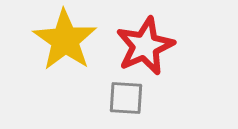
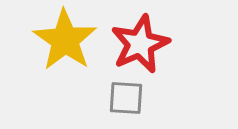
red star: moved 5 px left, 2 px up
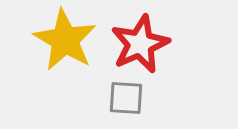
yellow star: rotated 4 degrees counterclockwise
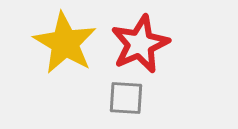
yellow star: moved 3 px down
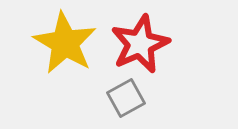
gray square: rotated 33 degrees counterclockwise
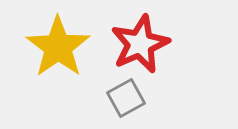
yellow star: moved 7 px left, 4 px down; rotated 6 degrees clockwise
